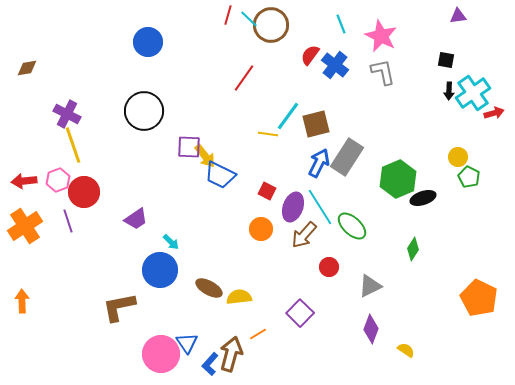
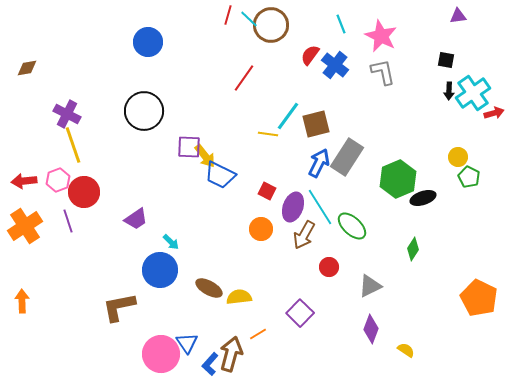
brown arrow at (304, 235): rotated 12 degrees counterclockwise
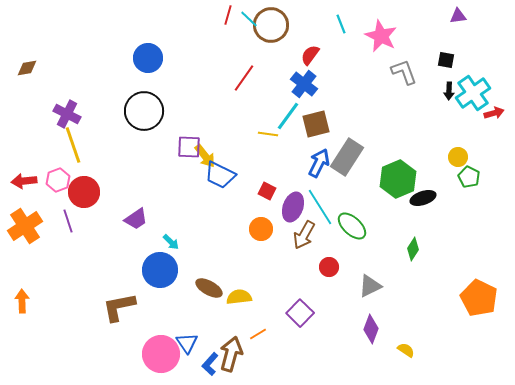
blue circle at (148, 42): moved 16 px down
blue cross at (335, 65): moved 31 px left, 19 px down
gray L-shape at (383, 72): moved 21 px right; rotated 8 degrees counterclockwise
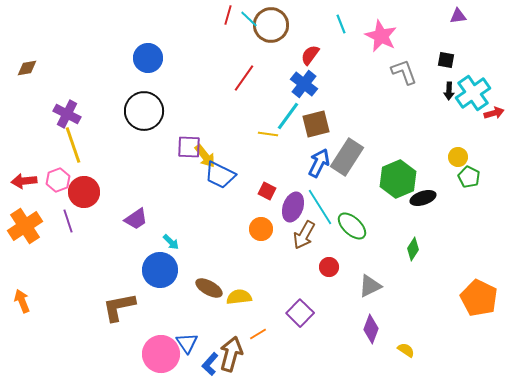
orange arrow at (22, 301): rotated 20 degrees counterclockwise
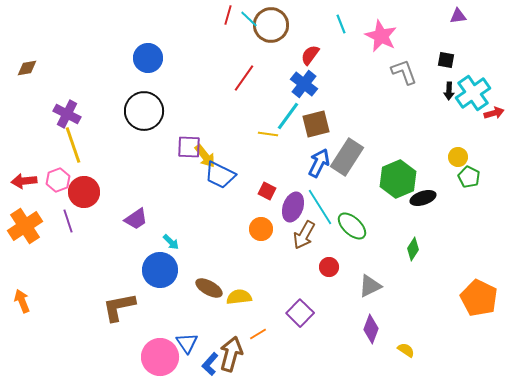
pink circle at (161, 354): moved 1 px left, 3 px down
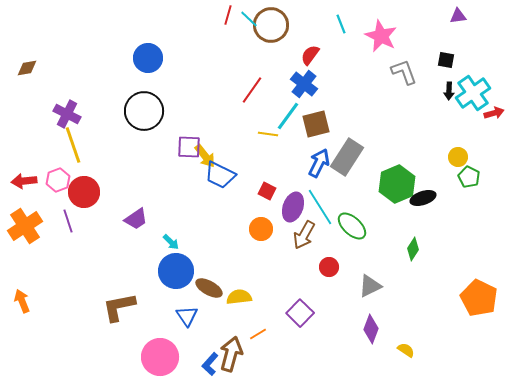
red line at (244, 78): moved 8 px right, 12 px down
green hexagon at (398, 179): moved 1 px left, 5 px down
blue circle at (160, 270): moved 16 px right, 1 px down
blue triangle at (187, 343): moved 27 px up
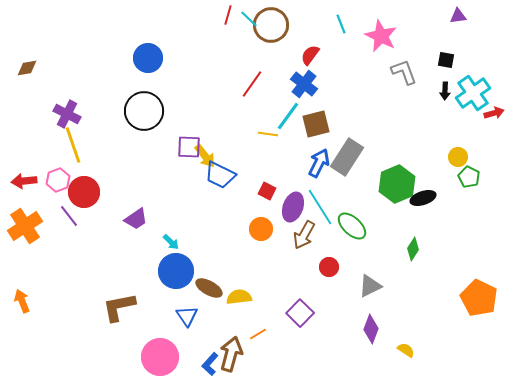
red line at (252, 90): moved 6 px up
black arrow at (449, 91): moved 4 px left
purple line at (68, 221): moved 1 px right, 5 px up; rotated 20 degrees counterclockwise
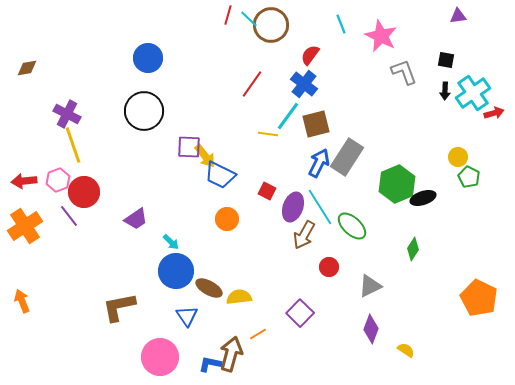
orange circle at (261, 229): moved 34 px left, 10 px up
blue L-shape at (210, 364): rotated 60 degrees clockwise
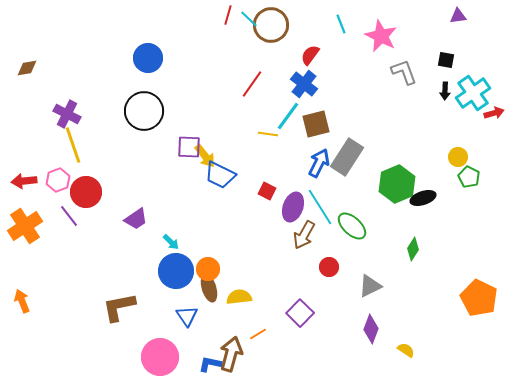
red circle at (84, 192): moved 2 px right
orange circle at (227, 219): moved 19 px left, 50 px down
brown ellipse at (209, 288): rotated 44 degrees clockwise
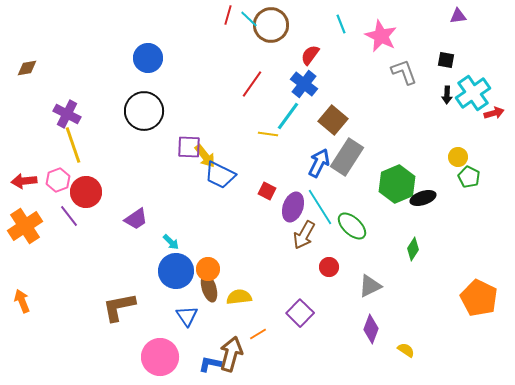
black arrow at (445, 91): moved 2 px right, 4 px down
brown square at (316, 124): moved 17 px right, 4 px up; rotated 36 degrees counterclockwise
